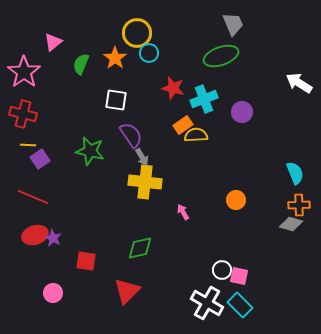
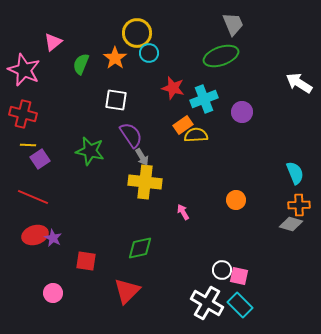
pink star: moved 2 px up; rotated 12 degrees counterclockwise
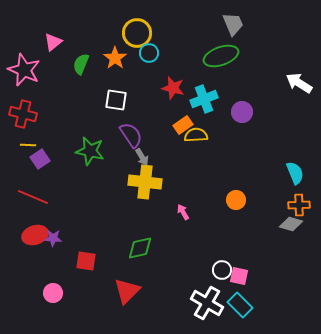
purple star: rotated 24 degrees counterclockwise
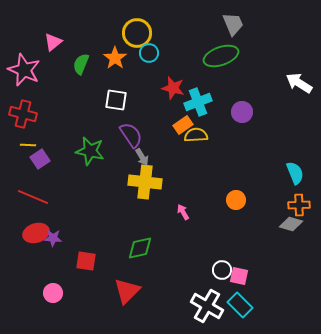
cyan cross: moved 6 px left, 3 px down
red ellipse: moved 1 px right, 2 px up
white cross: moved 3 px down
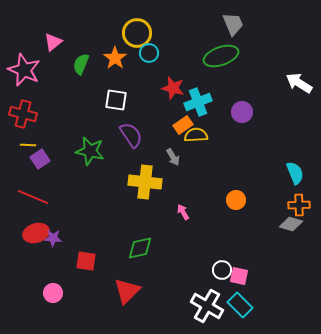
gray arrow: moved 31 px right
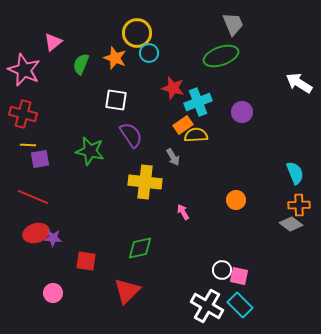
orange star: rotated 15 degrees counterclockwise
purple square: rotated 24 degrees clockwise
gray diamond: rotated 20 degrees clockwise
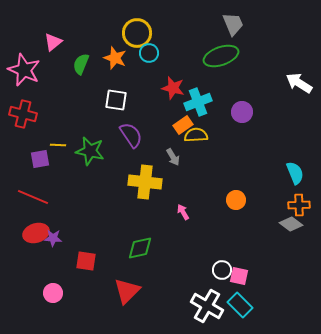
yellow line: moved 30 px right
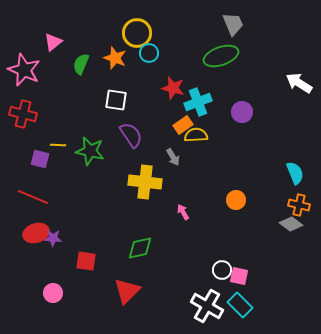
purple square: rotated 24 degrees clockwise
orange cross: rotated 15 degrees clockwise
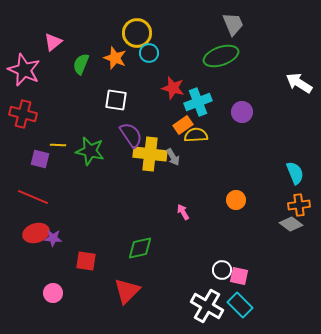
yellow cross: moved 5 px right, 28 px up
orange cross: rotated 20 degrees counterclockwise
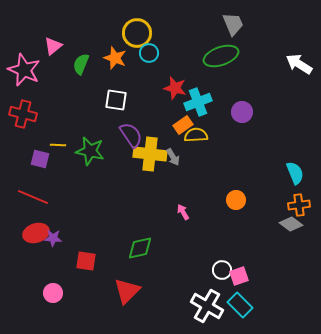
pink triangle: moved 4 px down
white arrow: moved 19 px up
red star: moved 2 px right
pink square: rotated 30 degrees counterclockwise
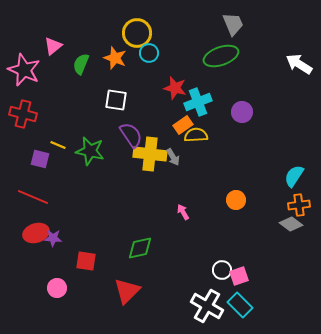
yellow line: rotated 21 degrees clockwise
cyan semicircle: moved 1 px left, 3 px down; rotated 125 degrees counterclockwise
pink circle: moved 4 px right, 5 px up
